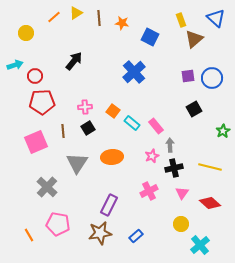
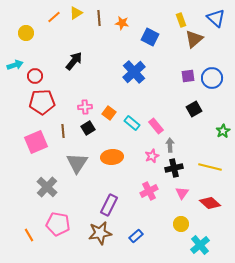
orange square at (113, 111): moved 4 px left, 2 px down
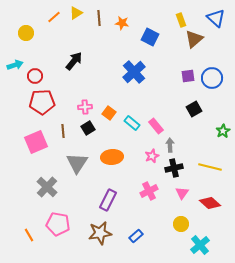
purple rectangle at (109, 205): moved 1 px left, 5 px up
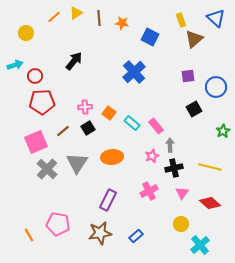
blue circle at (212, 78): moved 4 px right, 9 px down
brown line at (63, 131): rotated 56 degrees clockwise
gray cross at (47, 187): moved 18 px up
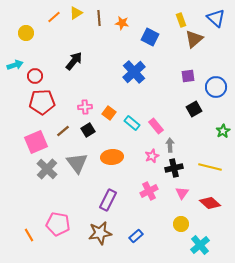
black square at (88, 128): moved 2 px down
gray triangle at (77, 163): rotated 10 degrees counterclockwise
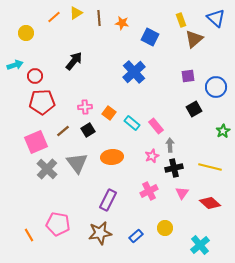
yellow circle at (181, 224): moved 16 px left, 4 px down
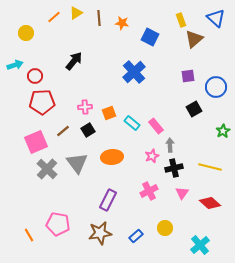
orange square at (109, 113): rotated 32 degrees clockwise
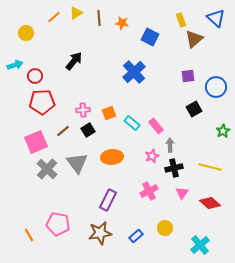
pink cross at (85, 107): moved 2 px left, 3 px down
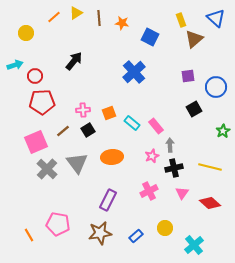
cyan cross at (200, 245): moved 6 px left
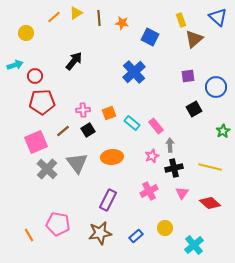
blue triangle at (216, 18): moved 2 px right, 1 px up
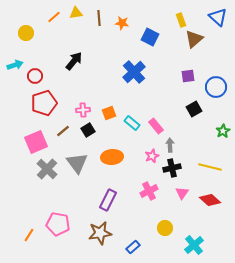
yellow triangle at (76, 13): rotated 24 degrees clockwise
red pentagon at (42, 102): moved 2 px right, 1 px down; rotated 15 degrees counterclockwise
black cross at (174, 168): moved 2 px left
red diamond at (210, 203): moved 3 px up
orange line at (29, 235): rotated 64 degrees clockwise
blue rectangle at (136, 236): moved 3 px left, 11 px down
